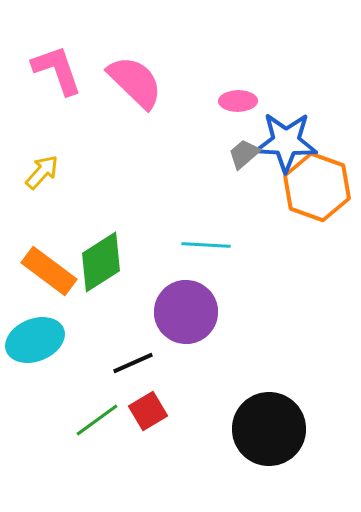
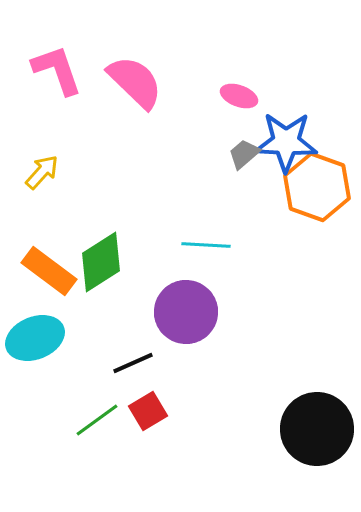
pink ellipse: moved 1 px right, 5 px up; rotated 21 degrees clockwise
cyan ellipse: moved 2 px up
black circle: moved 48 px right
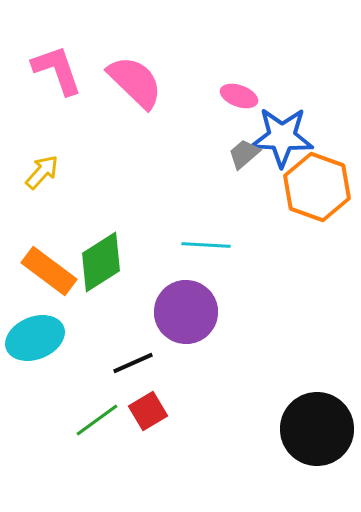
blue star: moved 4 px left, 5 px up
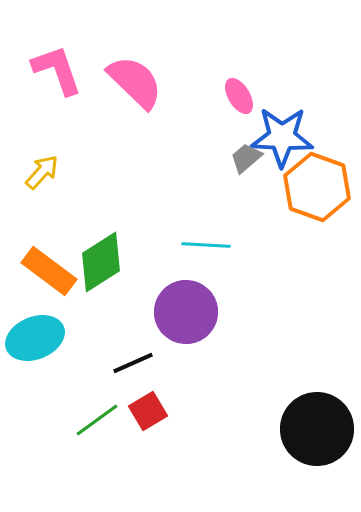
pink ellipse: rotated 39 degrees clockwise
gray trapezoid: moved 2 px right, 4 px down
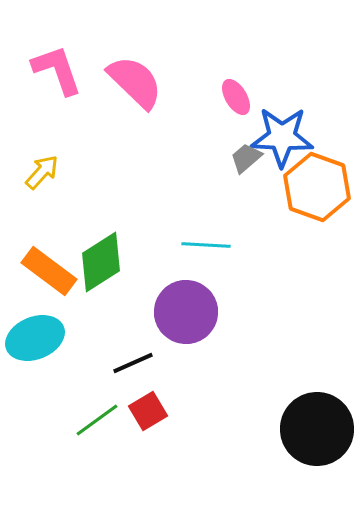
pink ellipse: moved 3 px left, 1 px down
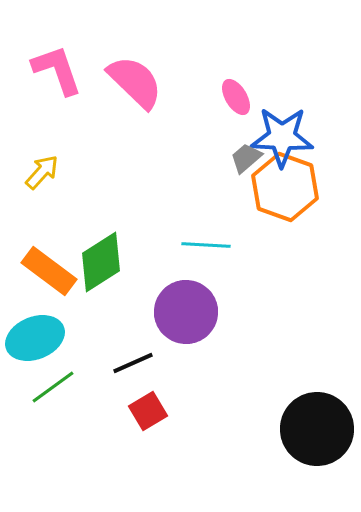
orange hexagon: moved 32 px left
green line: moved 44 px left, 33 px up
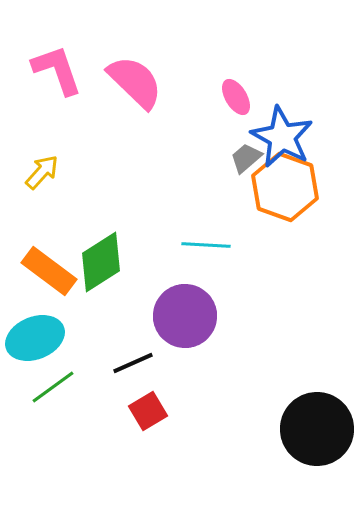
blue star: rotated 26 degrees clockwise
purple circle: moved 1 px left, 4 px down
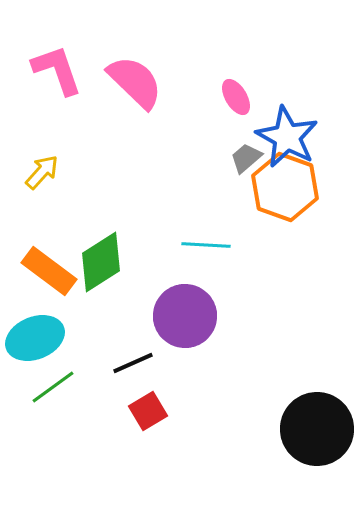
blue star: moved 5 px right
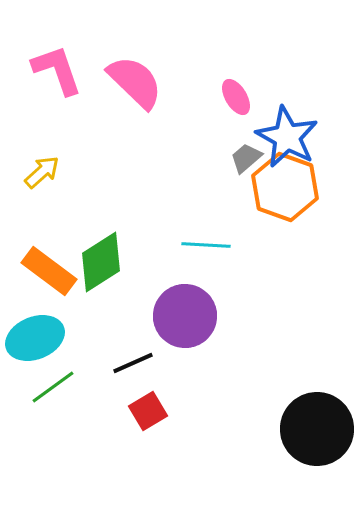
yellow arrow: rotated 6 degrees clockwise
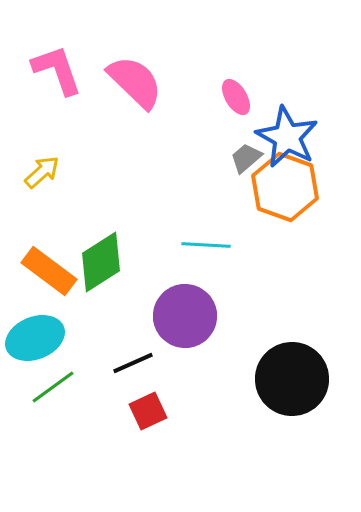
red square: rotated 6 degrees clockwise
black circle: moved 25 px left, 50 px up
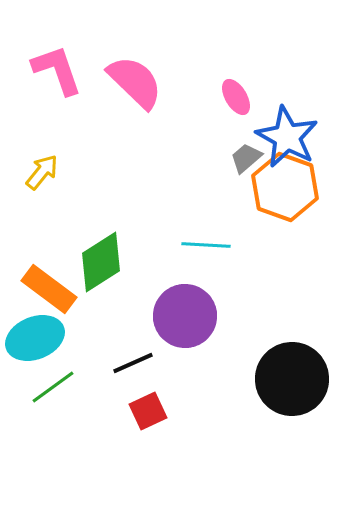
yellow arrow: rotated 9 degrees counterclockwise
orange rectangle: moved 18 px down
